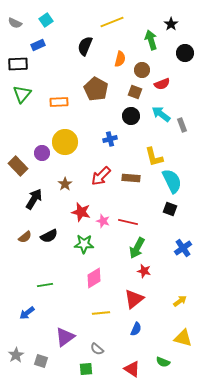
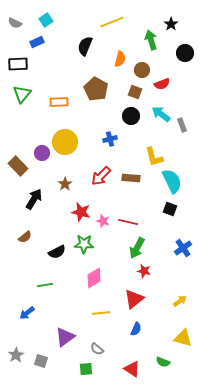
blue rectangle at (38, 45): moved 1 px left, 3 px up
black semicircle at (49, 236): moved 8 px right, 16 px down
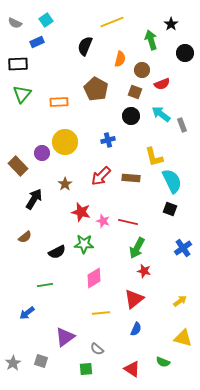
blue cross at (110, 139): moved 2 px left, 1 px down
gray star at (16, 355): moved 3 px left, 8 px down
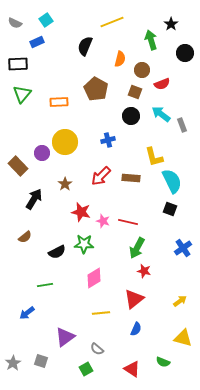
green square at (86, 369): rotated 24 degrees counterclockwise
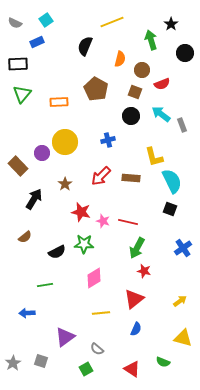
blue arrow at (27, 313): rotated 35 degrees clockwise
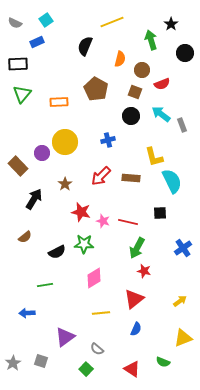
black square at (170, 209): moved 10 px left, 4 px down; rotated 24 degrees counterclockwise
yellow triangle at (183, 338): rotated 36 degrees counterclockwise
green square at (86, 369): rotated 16 degrees counterclockwise
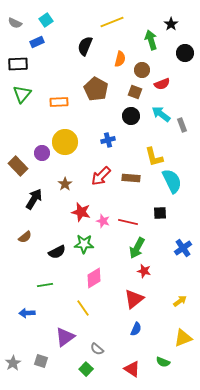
yellow line at (101, 313): moved 18 px left, 5 px up; rotated 60 degrees clockwise
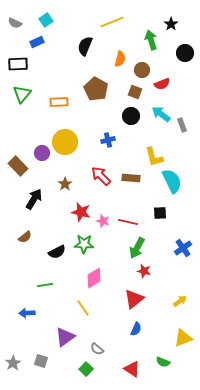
red arrow at (101, 176): rotated 90 degrees clockwise
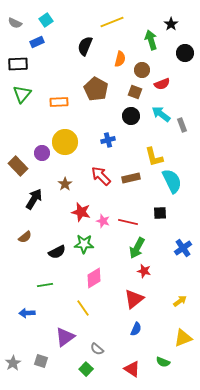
brown rectangle at (131, 178): rotated 18 degrees counterclockwise
